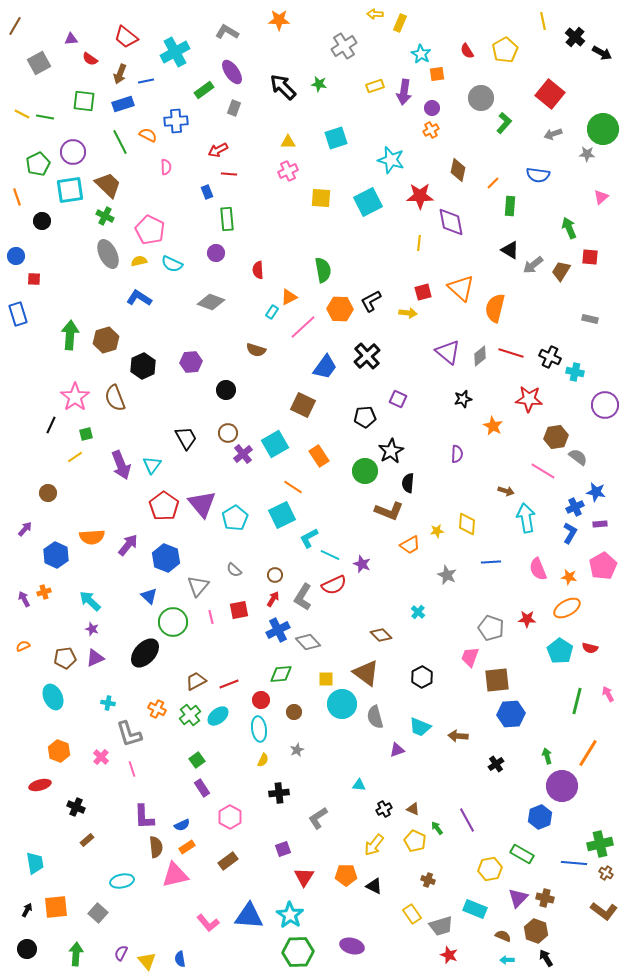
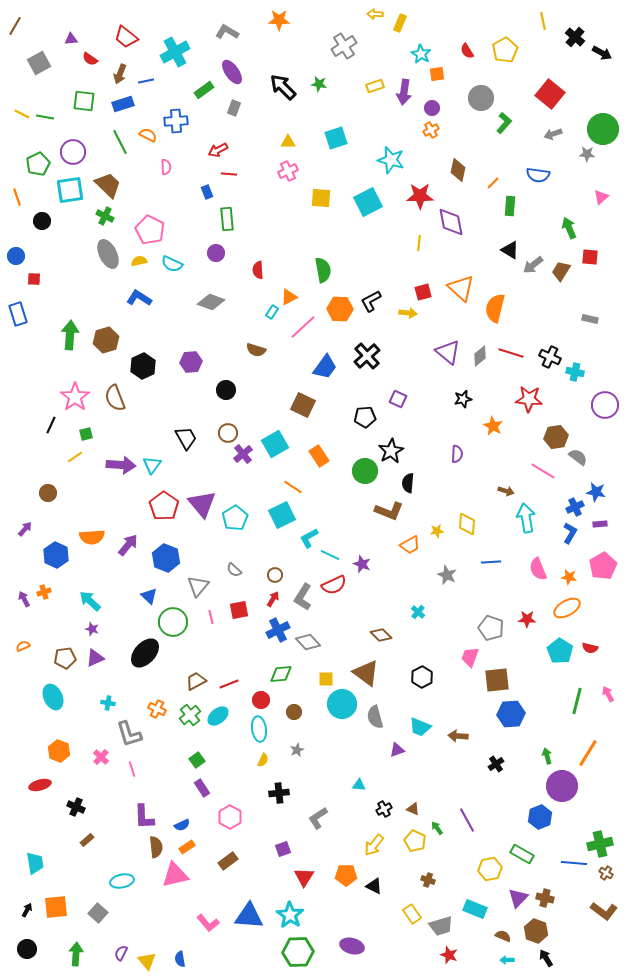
purple arrow at (121, 465): rotated 64 degrees counterclockwise
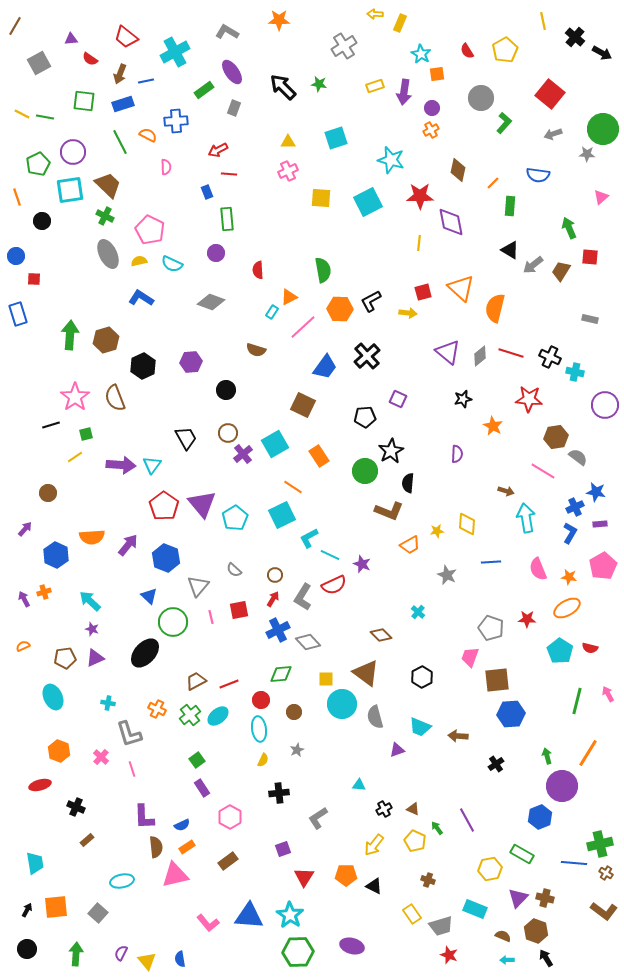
blue L-shape at (139, 298): moved 2 px right
black line at (51, 425): rotated 48 degrees clockwise
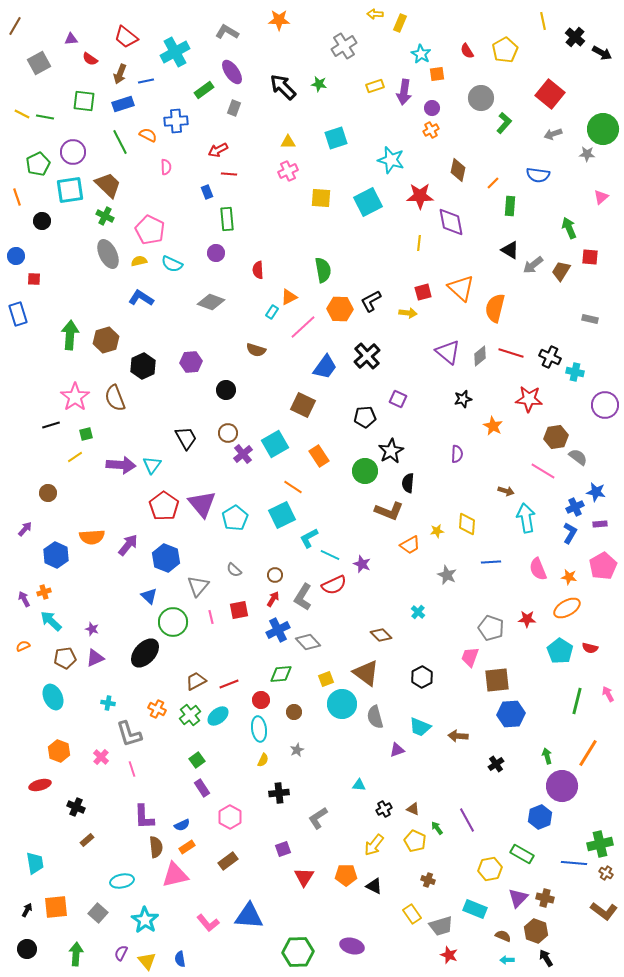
cyan arrow at (90, 601): moved 39 px left, 20 px down
yellow square at (326, 679): rotated 21 degrees counterclockwise
cyan star at (290, 915): moved 145 px left, 5 px down
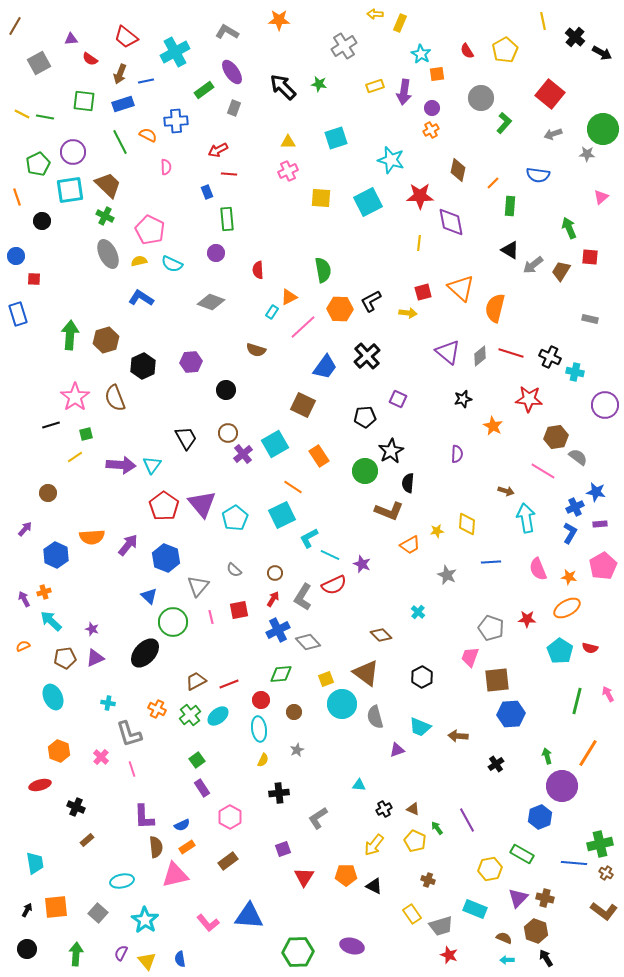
brown circle at (275, 575): moved 2 px up
brown semicircle at (503, 936): moved 1 px right, 2 px down
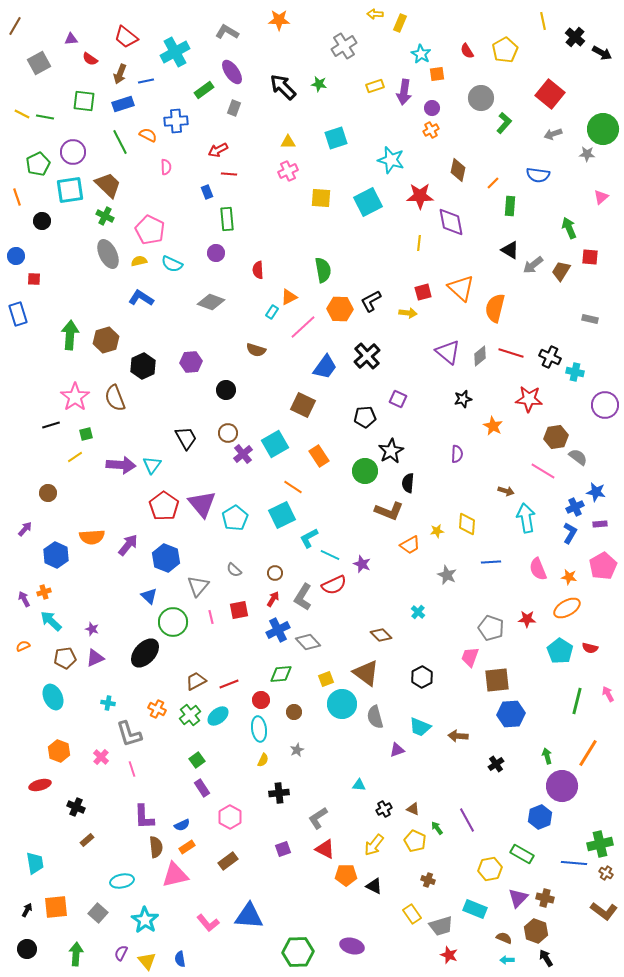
red triangle at (304, 877): moved 21 px right, 28 px up; rotated 35 degrees counterclockwise
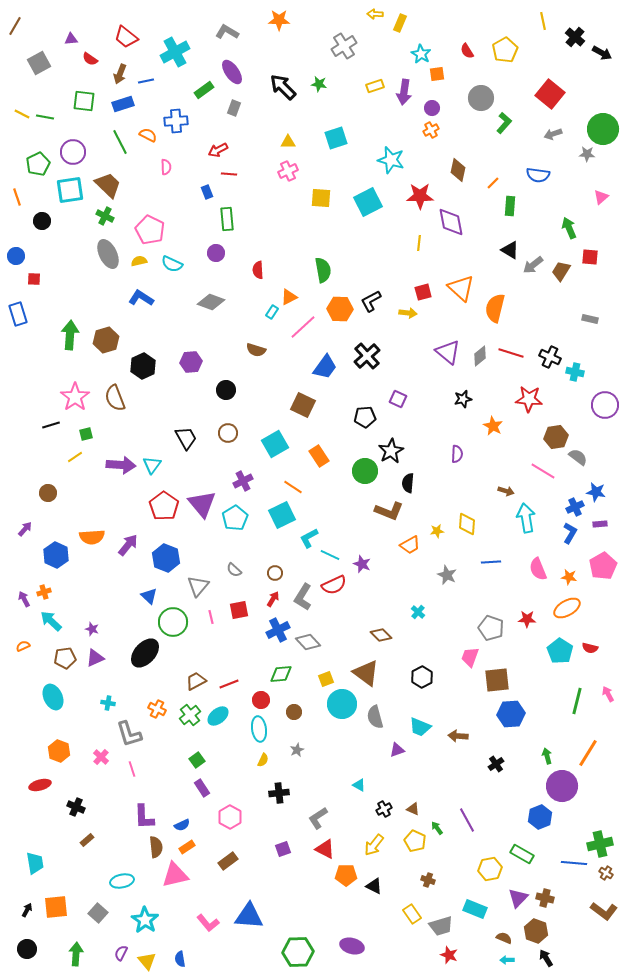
purple cross at (243, 454): moved 27 px down; rotated 12 degrees clockwise
cyan triangle at (359, 785): rotated 24 degrees clockwise
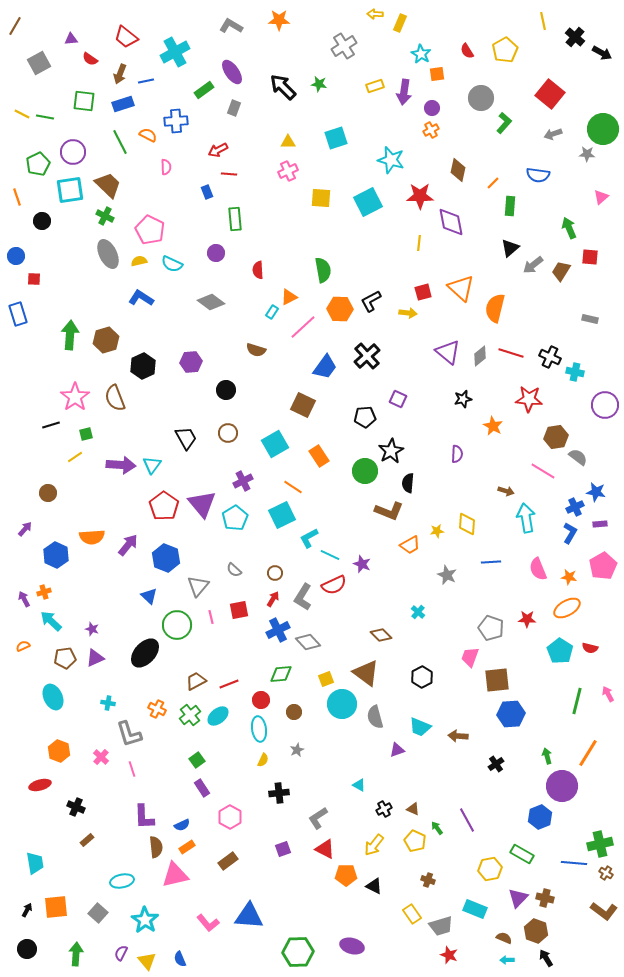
gray L-shape at (227, 32): moved 4 px right, 6 px up
green rectangle at (227, 219): moved 8 px right
black triangle at (510, 250): moved 2 px up; rotated 48 degrees clockwise
gray diamond at (211, 302): rotated 16 degrees clockwise
green circle at (173, 622): moved 4 px right, 3 px down
blue semicircle at (180, 959): rotated 14 degrees counterclockwise
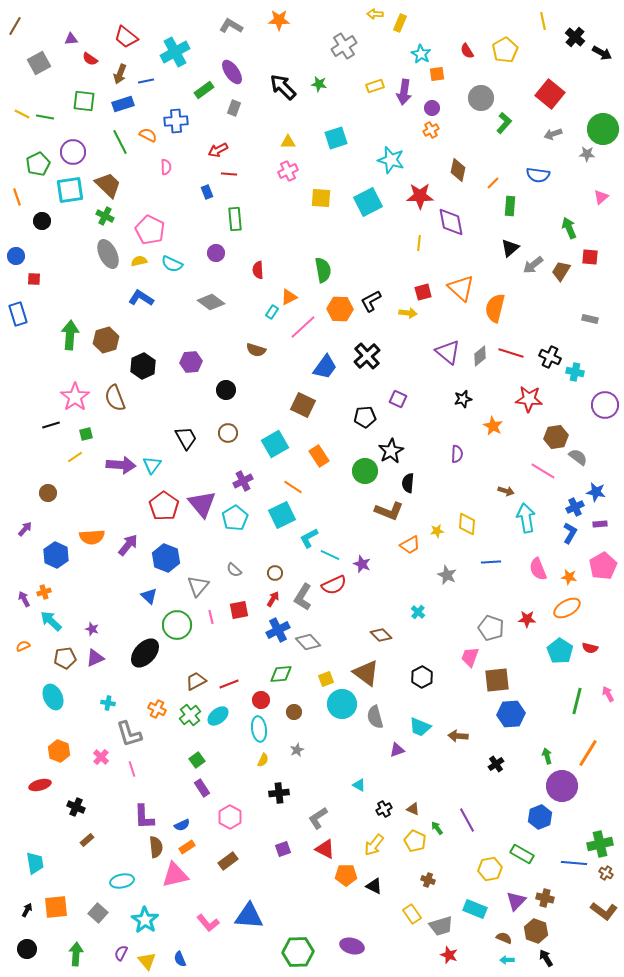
purple triangle at (518, 898): moved 2 px left, 3 px down
